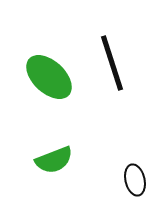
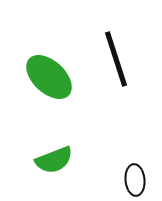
black line: moved 4 px right, 4 px up
black ellipse: rotated 8 degrees clockwise
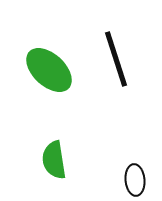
green ellipse: moved 7 px up
green semicircle: rotated 102 degrees clockwise
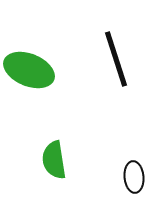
green ellipse: moved 20 px left; rotated 21 degrees counterclockwise
black ellipse: moved 1 px left, 3 px up
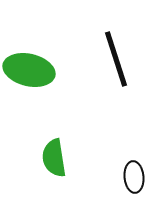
green ellipse: rotated 9 degrees counterclockwise
green semicircle: moved 2 px up
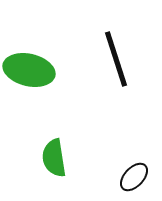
black ellipse: rotated 48 degrees clockwise
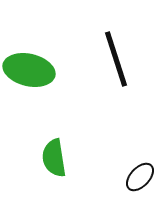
black ellipse: moved 6 px right
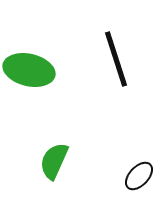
green semicircle: moved 3 px down; rotated 33 degrees clockwise
black ellipse: moved 1 px left, 1 px up
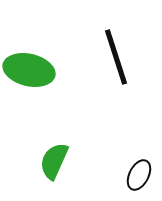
black line: moved 2 px up
black ellipse: moved 1 px up; rotated 16 degrees counterclockwise
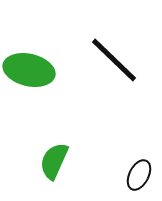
black line: moved 2 px left, 3 px down; rotated 28 degrees counterclockwise
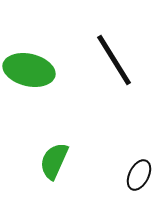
black line: rotated 14 degrees clockwise
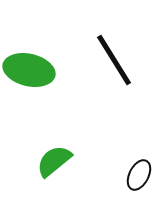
green semicircle: rotated 27 degrees clockwise
